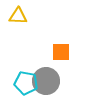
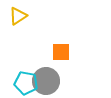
yellow triangle: rotated 36 degrees counterclockwise
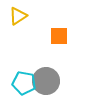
orange square: moved 2 px left, 16 px up
cyan pentagon: moved 2 px left
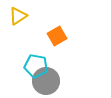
orange square: moved 2 px left; rotated 30 degrees counterclockwise
cyan pentagon: moved 12 px right, 17 px up
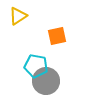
orange square: rotated 18 degrees clockwise
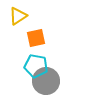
orange square: moved 21 px left, 2 px down
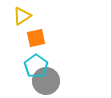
yellow triangle: moved 4 px right
cyan pentagon: rotated 25 degrees clockwise
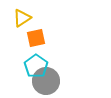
yellow triangle: moved 2 px down
